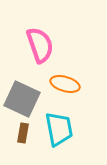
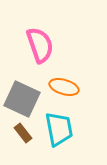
orange ellipse: moved 1 px left, 3 px down
brown rectangle: rotated 48 degrees counterclockwise
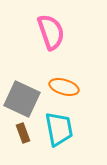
pink semicircle: moved 11 px right, 13 px up
brown rectangle: rotated 18 degrees clockwise
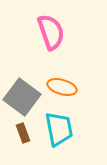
orange ellipse: moved 2 px left
gray square: moved 2 px up; rotated 12 degrees clockwise
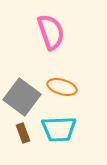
cyan trapezoid: rotated 99 degrees clockwise
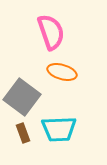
orange ellipse: moved 15 px up
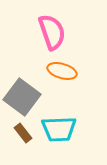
pink semicircle: moved 1 px right
orange ellipse: moved 1 px up
brown rectangle: rotated 18 degrees counterclockwise
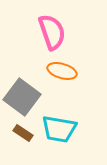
cyan trapezoid: rotated 12 degrees clockwise
brown rectangle: rotated 18 degrees counterclockwise
